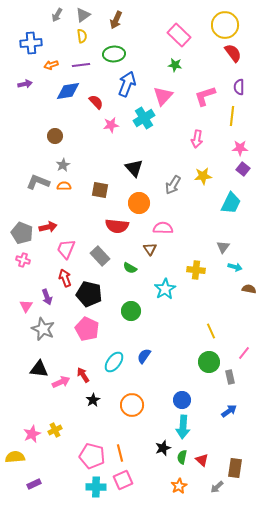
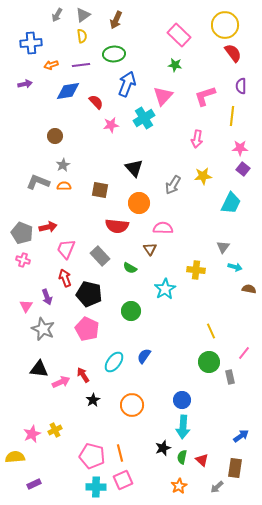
purple semicircle at (239, 87): moved 2 px right, 1 px up
blue arrow at (229, 411): moved 12 px right, 25 px down
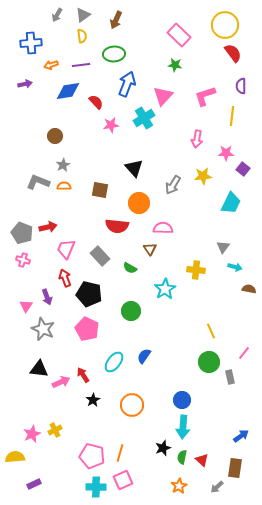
pink star at (240, 148): moved 14 px left, 5 px down
orange line at (120, 453): rotated 30 degrees clockwise
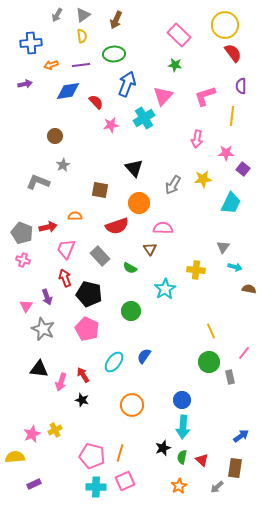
yellow star at (203, 176): moved 3 px down
orange semicircle at (64, 186): moved 11 px right, 30 px down
red semicircle at (117, 226): rotated 25 degrees counterclockwise
pink arrow at (61, 382): rotated 132 degrees clockwise
black star at (93, 400): moved 11 px left; rotated 24 degrees counterclockwise
pink square at (123, 480): moved 2 px right, 1 px down
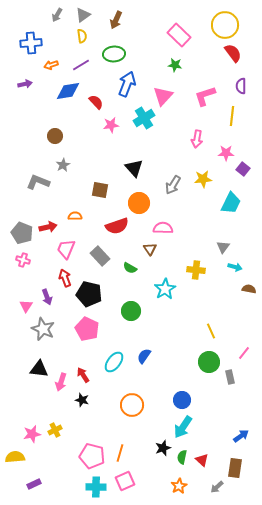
purple line at (81, 65): rotated 24 degrees counterclockwise
cyan arrow at (183, 427): rotated 30 degrees clockwise
pink star at (32, 434): rotated 12 degrees clockwise
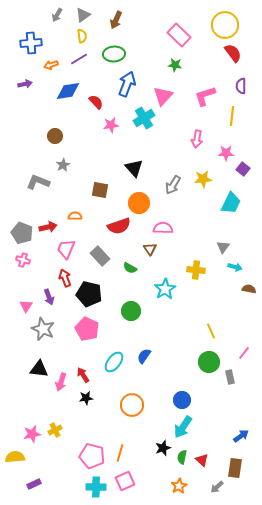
purple line at (81, 65): moved 2 px left, 6 px up
red semicircle at (117, 226): moved 2 px right
purple arrow at (47, 297): moved 2 px right
black star at (82, 400): moved 4 px right, 2 px up; rotated 24 degrees counterclockwise
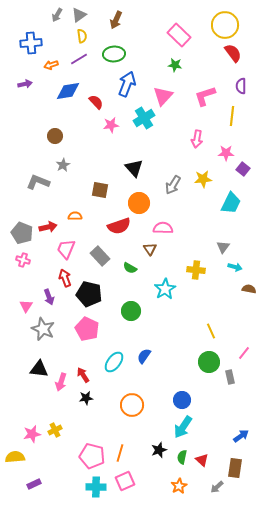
gray triangle at (83, 15): moved 4 px left
black star at (163, 448): moved 4 px left, 2 px down
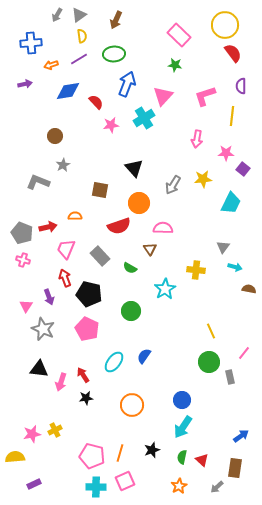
black star at (159, 450): moved 7 px left
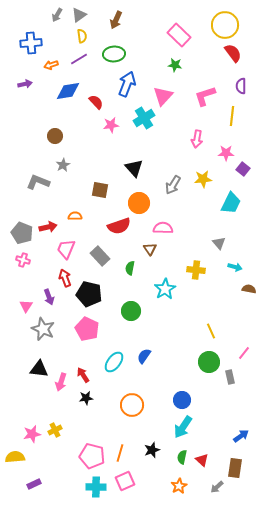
gray triangle at (223, 247): moved 4 px left, 4 px up; rotated 16 degrees counterclockwise
green semicircle at (130, 268): rotated 72 degrees clockwise
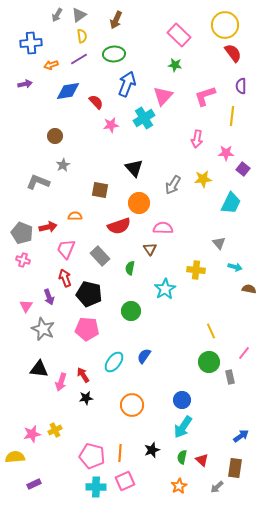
pink pentagon at (87, 329): rotated 20 degrees counterclockwise
orange line at (120, 453): rotated 12 degrees counterclockwise
